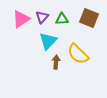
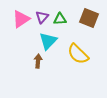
green triangle: moved 2 px left
brown arrow: moved 18 px left, 1 px up
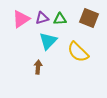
purple triangle: moved 1 px down; rotated 32 degrees clockwise
yellow semicircle: moved 2 px up
brown arrow: moved 6 px down
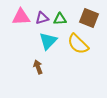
pink triangle: moved 2 px up; rotated 30 degrees clockwise
yellow semicircle: moved 8 px up
brown arrow: rotated 24 degrees counterclockwise
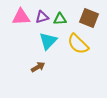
purple triangle: moved 1 px up
brown arrow: rotated 80 degrees clockwise
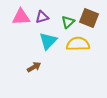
green triangle: moved 8 px right, 3 px down; rotated 40 degrees counterclockwise
yellow semicircle: rotated 135 degrees clockwise
brown arrow: moved 4 px left
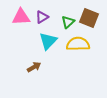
purple triangle: rotated 16 degrees counterclockwise
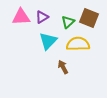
brown arrow: moved 29 px right; rotated 88 degrees counterclockwise
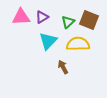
brown square: moved 2 px down
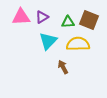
green triangle: rotated 40 degrees clockwise
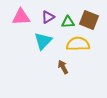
purple triangle: moved 6 px right
cyan triangle: moved 5 px left
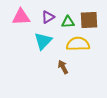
brown square: rotated 24 degrees counterclockwise
